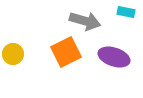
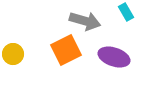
cyan rectangle: rotated 48 degrees clockwise
orange square: moved 2 px up
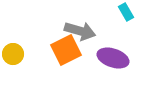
gray arrow: moved 5 px left, 10 px down
purple ellipse: moved 1 px left, 1 px down
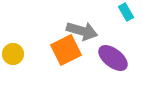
gray arrow: moved 2 px right
purple ellipse: rotated 20 degrees clockwise
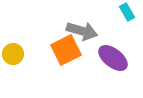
cyan rectangle: moved 1 px right
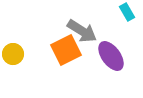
gray arrow: rotated 16 degrees clockwise
purple ellipse: moved 2 px left, 2 px up; rotated 16 degrees clockwise
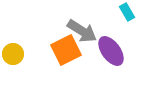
purple ellipse: moved 5 px up
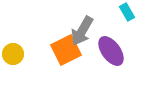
gray arrow: rotated 88 degrees clockwise
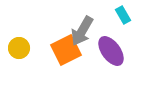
cyan rectangle: moved 4 px left, 3 px down
yellow circle: moved 6 px right, 6 px up
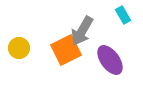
purple ellipse: moved 1 px left, 9 px down
